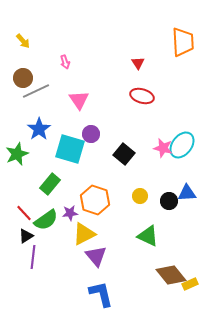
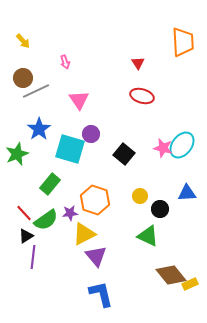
black circle: moved 9 px left, 8 px down
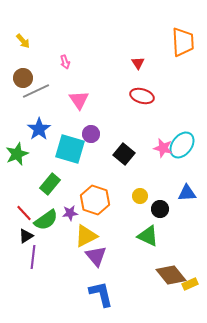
yellow triangle: moved 2 px right, 2 px down
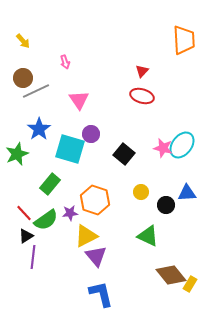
orange trapezoid: moved 1 px right, 2 px up
red triangle: moved 4 px right, 8 px down; rotated 16 degrees clockwise
yellow circle: moved 1 px right, 4 px up
black circle: moved 6 px right, 4 px up
yellow rectangle: rotated 35 degrees counterclockwise
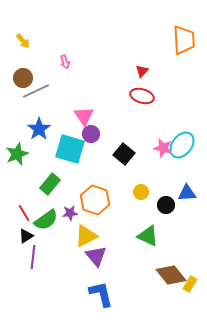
pink triangle: moved 5 px right, 16 px down
red line: rotated 12 degrees clockwise
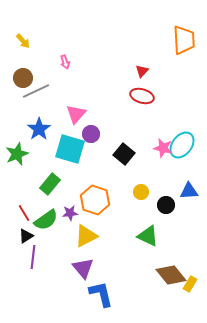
pink triangle: moved 8 px left, 2 px up; rotated 15 degrees clockwise
blue triangle: moved 2 px right, 2 px up
purple triangle: moved 13 px left, 12 px down
